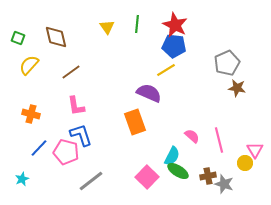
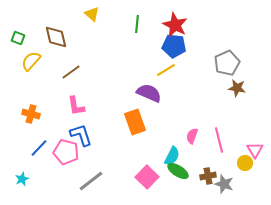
yellow triangle: moved 15 px left, 13 px up; rotated 14 degrees counterclockwise
yellow semicircle: moved 2 px right, 4 px up
pink semicircle: rotated 112 degrees counterclockwise
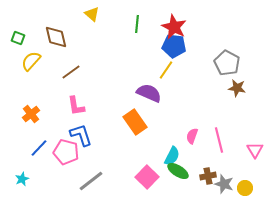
red star: moved 1 px left, 2 px down
gray pentagon: rotated 20 degrees counterclockwise
yellow line: rotated 24 degrees counterclockwise
orange cross: rotated 36 degrees clockwise
orange rectangle: rotated 15 degrees counterclockwise
yellow circle: moved 25 px down
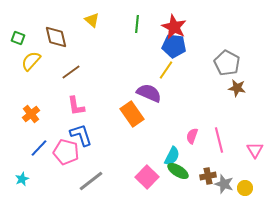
yellow triangle: moved 6 px down
orange rectangle: moved 3 px left, 8 px up
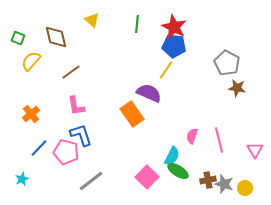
brown cross: moved 4 px down
